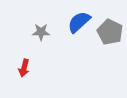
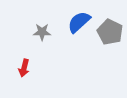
gray star: moved 1 px right
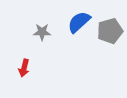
gray pentagon: moved 1 px up; rotated 30 degrees clockwise
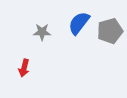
blue semicircle: moved 1 px down; rotated 10 degrees counterclockwise
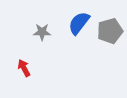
red arrow: rotated 138 degrees clockwise
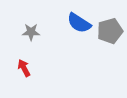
blue semicircle: rotated 95 degrees counterclockwise
gray star: moved 11 px left
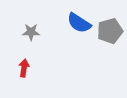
red arrow: rotated 36 degrees clockwise
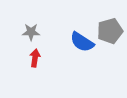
blue semicircle: moved 3 px right, 19 px down
red arrow: moved 11 px right, 10 px up
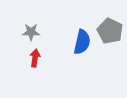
gray pentagon: rotated 30 degrees counterclockwise
blue semicircle: rotated 110 degrees counterclockwise
